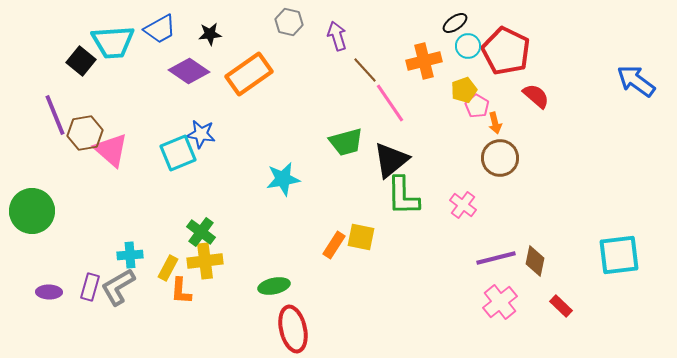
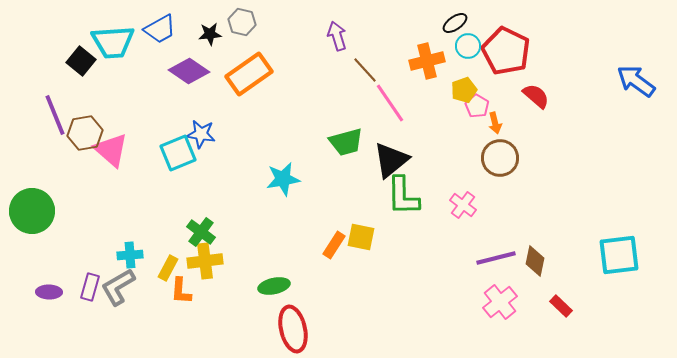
gray hexagon at (289, 22): moved 47 px left
orange cross at (424, 61): moved 3 px right
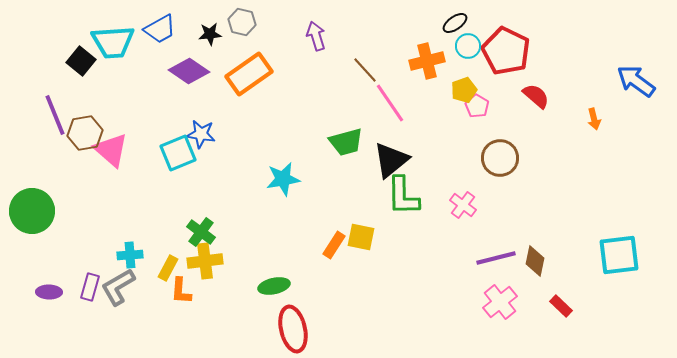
purple arrow at (337, 36): moved 21 px left
orange arrow at (495, 123): moved 99 px right, 4 px up
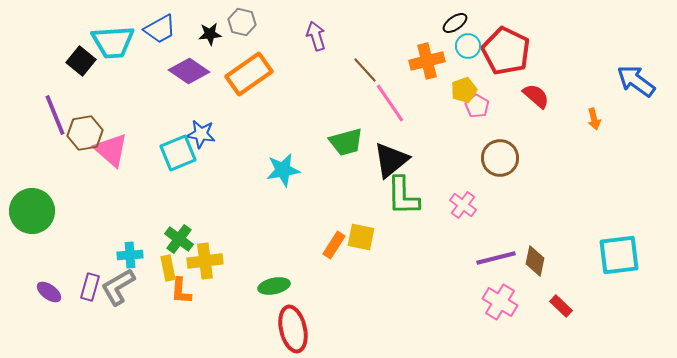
cyan star at (283, 179): moved 9 px up
green cross at (201, 232): moved 22 px left, 7 px down
yellow rectangle at (168, 268): rotated 40 degrees counterclockwise
purple ellipse at (49, 292): rotated 35 degrees clockwise
pink cross at (500, 302): rotated 20 degrees counterclockwise
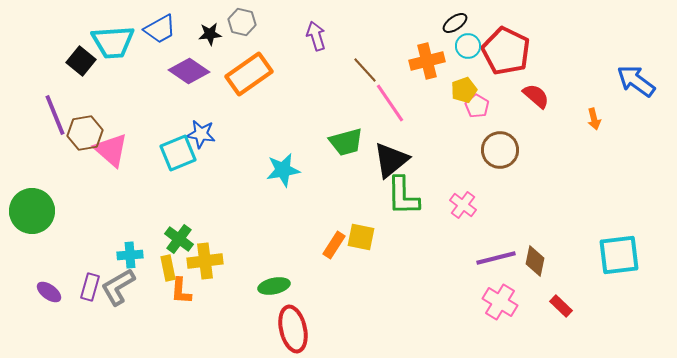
brown circle at (500, 158): moved 8 px up
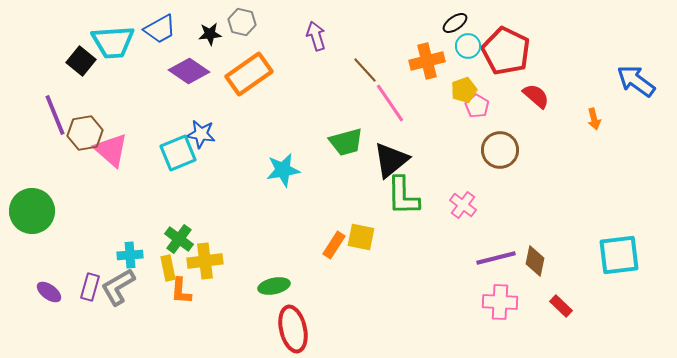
pink cross at (500, 302): rotated 28 degrees counterclockwise
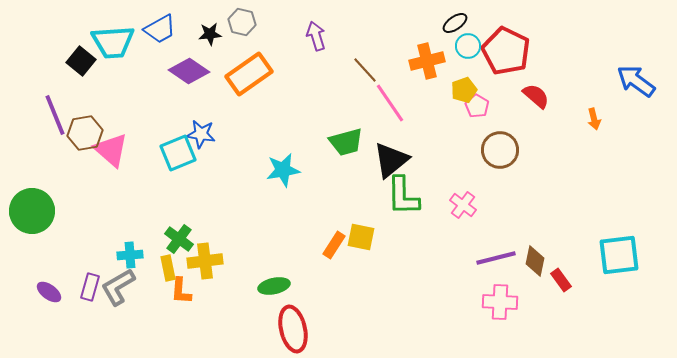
red rectangle at (561, 306): moved 26 px up; rotated 10 degrees clockwise
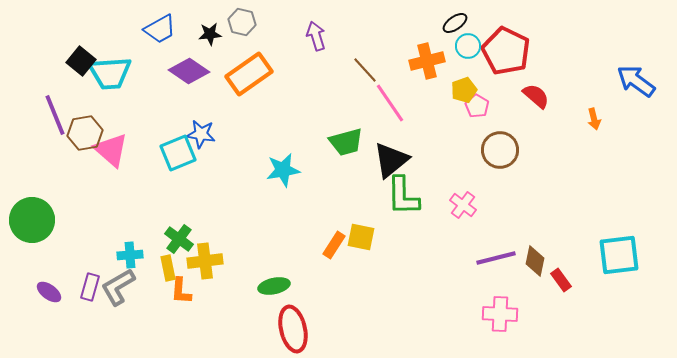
cyan trapezoid at (113, 42): moved 3 px left, 31 px down
green circle at (32, 211): moved 9 px down
pink cross at (500, 302): moved 12 px down
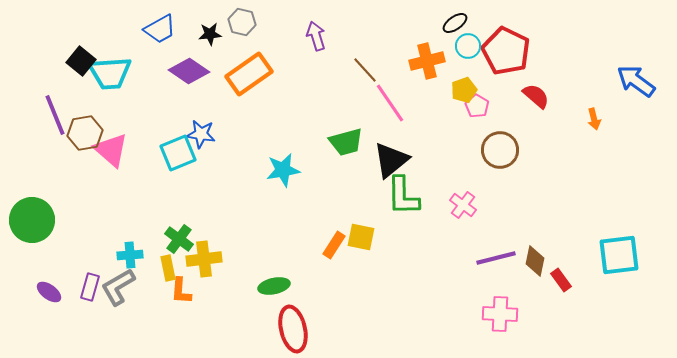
yellow cross at (205, 261): moved 1 px left, 2 px up
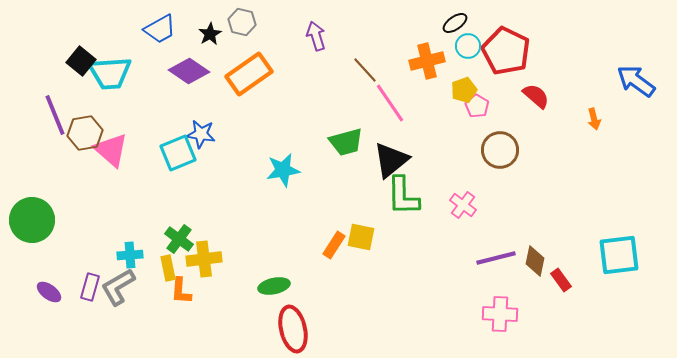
black star at (210, 34): rotated 25 degrees counterclockwise
